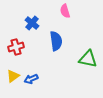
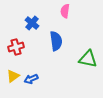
pink semicircle: rotated 24 degrees clockwise
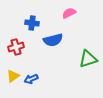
pink semicircle: moved 4 px right, 2 px down; rotated 56 degrees clockwise
blue cross: rotated 32 degrees counterclockwise
blue semicircle: moved 3 px left, 1 px up; rotated 84 degrees clockwise
green triangle: rotated 30 degrees counterclockwise
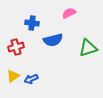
green triangle: moved 11 px up
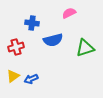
green triangle: moved 3 px left
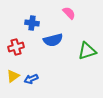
pink semicircle: rotated 72 degrees clockwise
green triangle: moved 2 px right, 3 px down
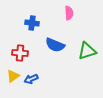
pink semicircle: rotated 40 degrees clockwise
blue semicircle: moved 2 px right, 5 px down; rotated 36 degrees clockwise
red cross: moved 4 px right, 6 px down; rotated 21 degrees clockwise
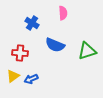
pink semicircle: moved 6 px left
blue cross: rotated 24 degrees clockwise
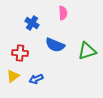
blue arrow: moved 5 px right
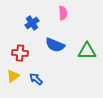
blue cross: rotated 24 degrees clockwise
green triangle: rotated 18 degrees clockwise
blue arrow: rotated 64 degrees clockwise
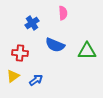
blue arrow: moved 1 px down; rotated 104 degrees clockwise
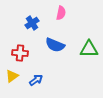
pink semicircle: moved 2 px left; rotated 16 degrees clockwise
green triangle: moved 2 px right, 2 px up
yellow triangle: moved 1 px left
